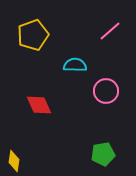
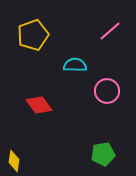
pink circle: moved 1 px right
red diamond: rotated 12 degrees counterclockwise
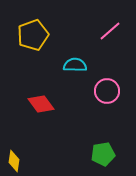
red diamond: moved 2 px right, 1 px up
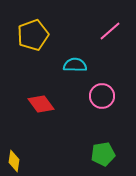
pink circle: moved 5 px left, 5 px down
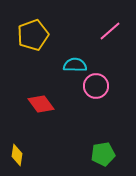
pink circle: moved 6 px left, 10 px up
yellow diamond: moved 3 px right, 6 px up
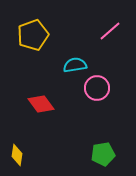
cyan semicircle: rotated 10 degrees counterclockwise
pink circle: moved 1 px right, 2 px down
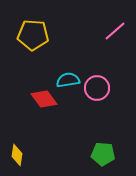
pink line: moved 5 px right
yellow pentagon: rotated 24 degrees clockwise
cyan semicircle: moved 7 px left, 15 px down
red diamond: moved 3 px right, 5 px up
green pentagon: rotated 15 degrees clockwise
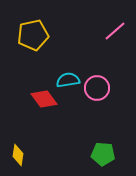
yellow pentagon: rotated 16 degrees counterclockwise
yellow diamond: moved 1 px right
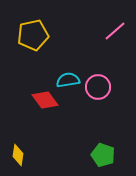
pink circle: moved 1 px right, 1 px up
red diamond: moved 1 px right, 1 px down
green pentagon: moved 1 px down; rotated 15 degrees clockwise
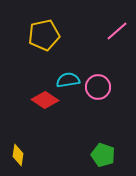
pink line: moved 2 px right
yellow pentagon: moved 11 px right
red diamond: rotated 20 degrees counterclockwise
